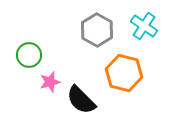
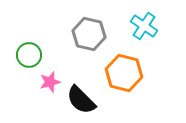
gray hexagon: moved 8 px left, 4 px down; rotated 16 degrees counterclockwise
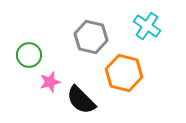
cyan cross: moved 3 px right
gray hexagon: moved 2 px right, 3 px down
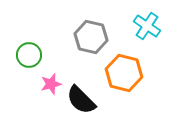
pink star: moved 1 px right, 2 px down
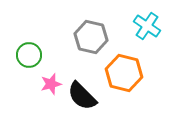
black semicircle: moved 1 px right, 4 px up
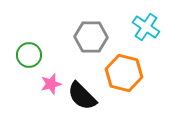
cyan cross: moved 1 px left, 1 px down
gray hexagon: rotated 12 degrees counterclockwise
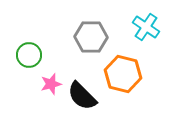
orange hexagon: moved 1 px left, 1 px down
